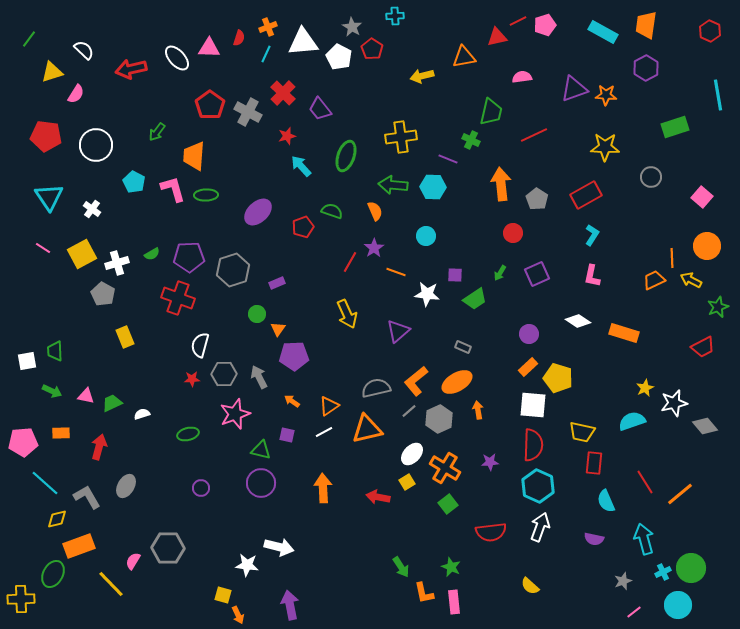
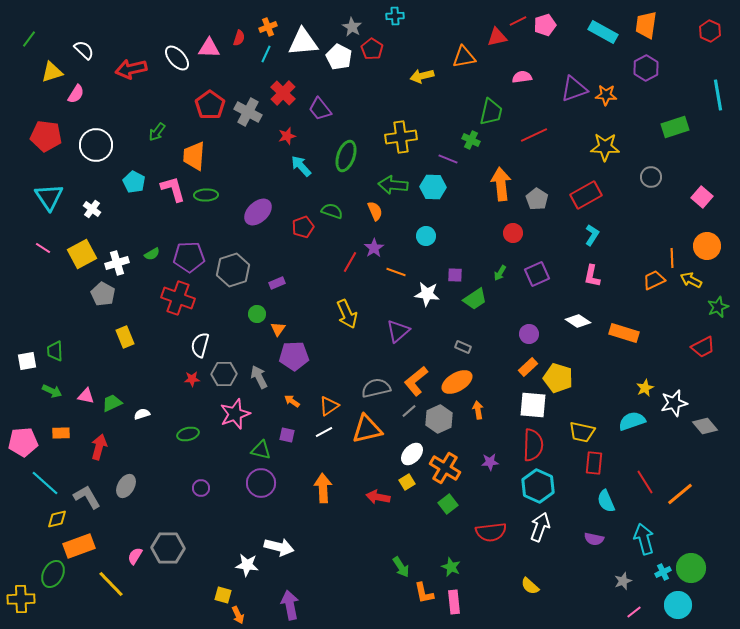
pink semicircle at (133, 561): moved 2 px right, 5 px up
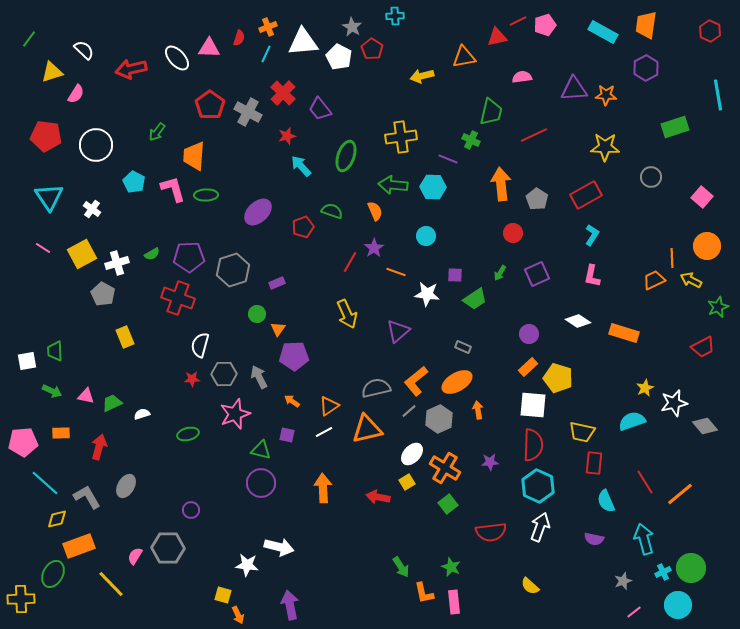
purple triangle at (574, 89): rotated 16 degrees clockwise
purple circle at (201, 488): moved 10 px left, 22 px down
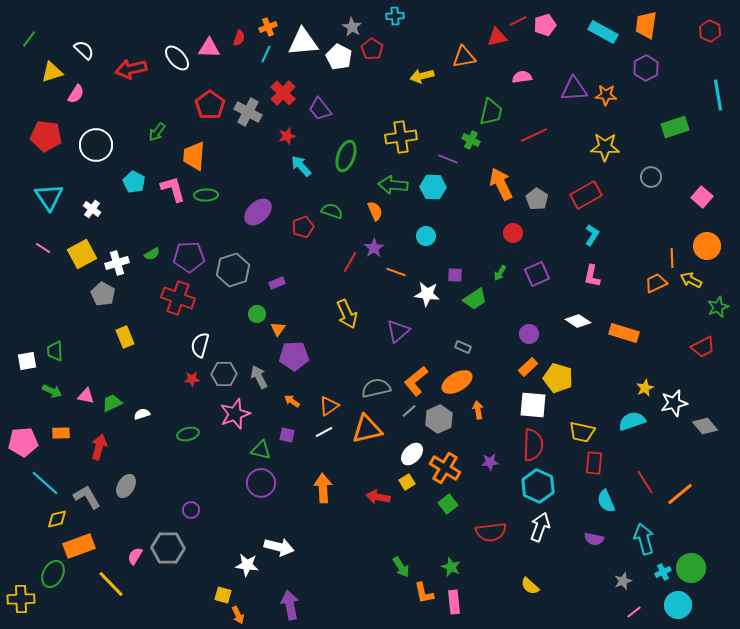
orange arrow at (501, 184): rotated 20 degrees counterclockwise
orange trapezoid at (654, 280): moved 2 px right, 3 px down
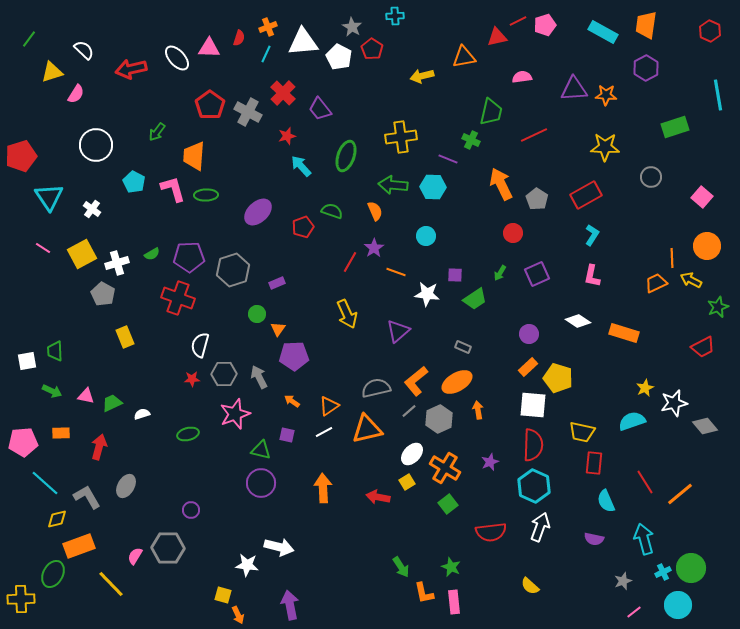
red pentagon at (46, 136): moved 25 px left, 20 px down; rotated 24 degrees counterclockwise
purple star at (490, 462): rotated 18 degrees counterclockwise
cyan hexagon at (538, 486): moved 4 px left
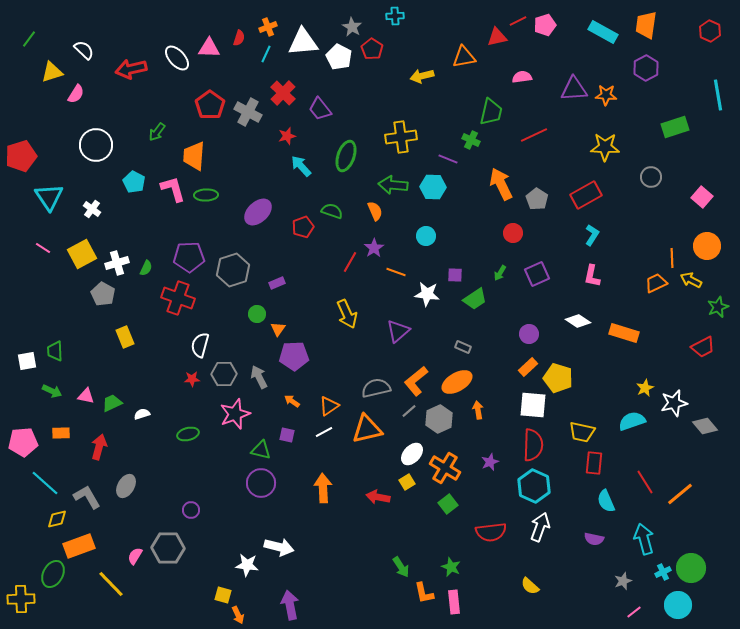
green semicircle at (152, 254): moved 6 px left, 14 px down; rotated 35 degrees counterclockwise
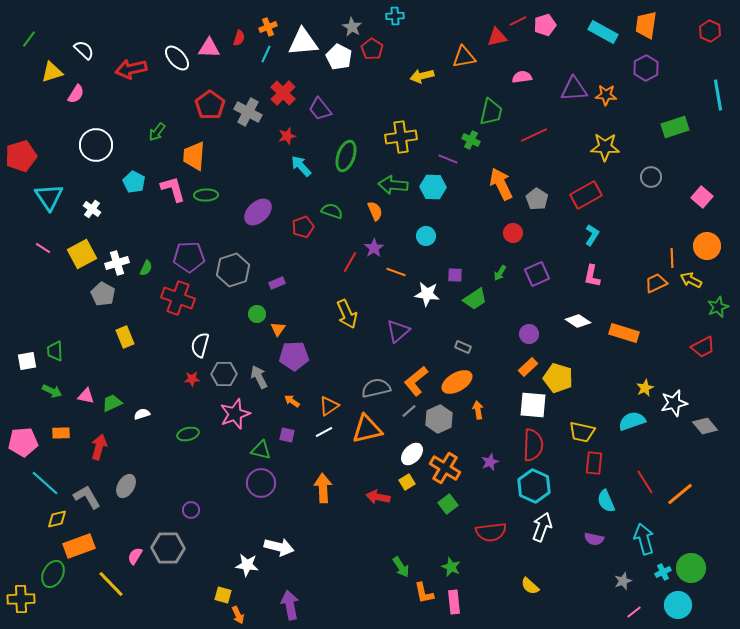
white arrow at (540, 527): moved 2 px right
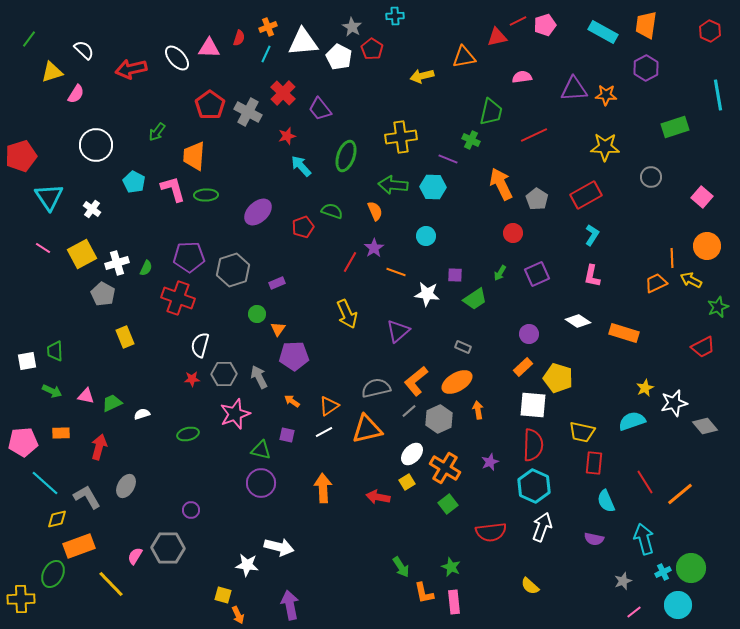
orange rectangle at (528, 367): moved 5 px left
